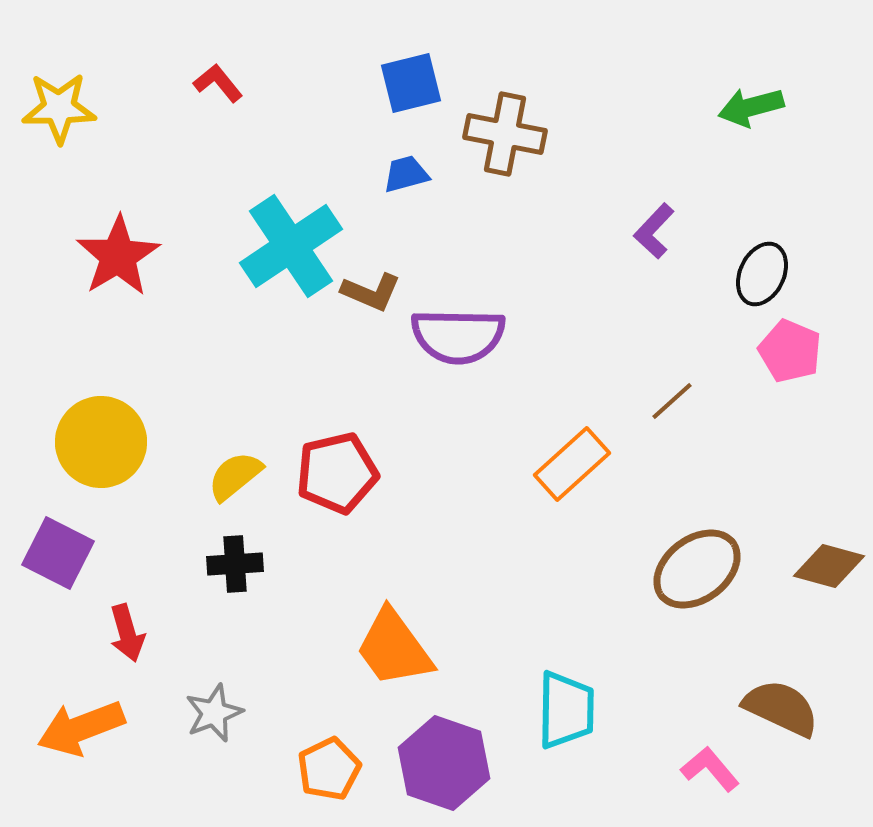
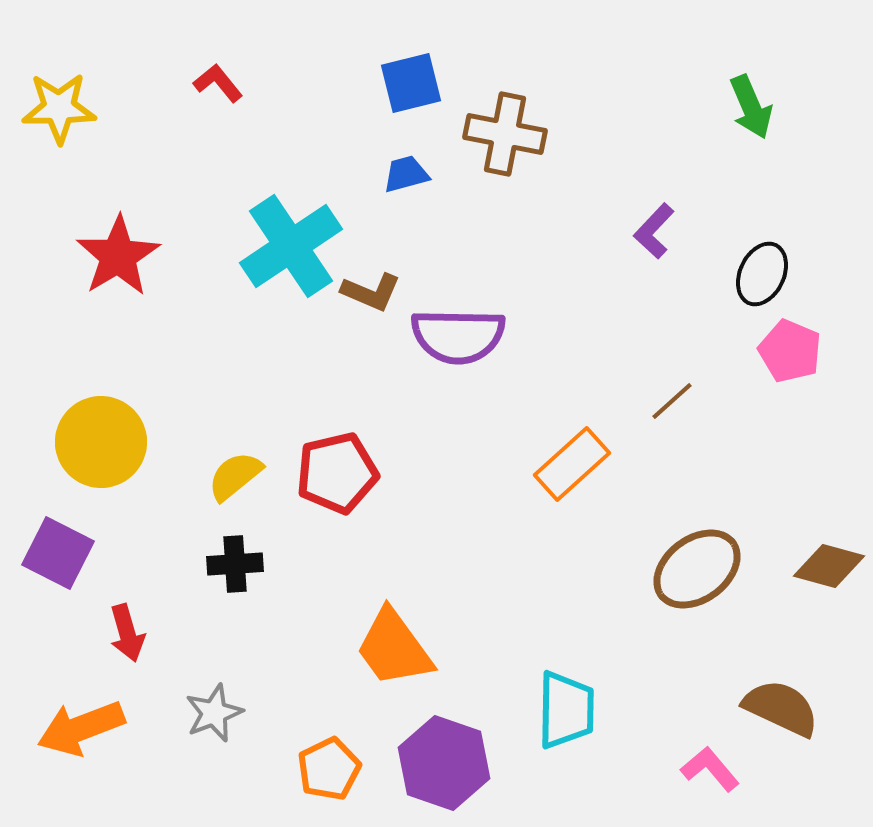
green arrow: rotated 98 degrees counterclockwise
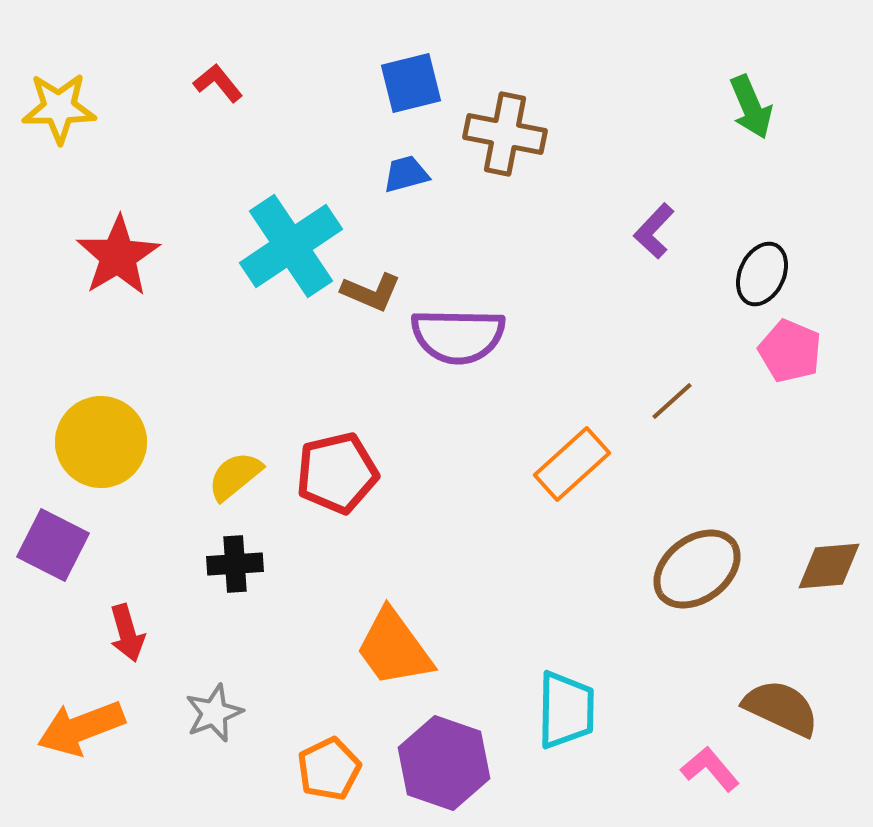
purple square: moved 5 px left, 8 px up
brown diamond: rotated 20 degrees counterclockwise
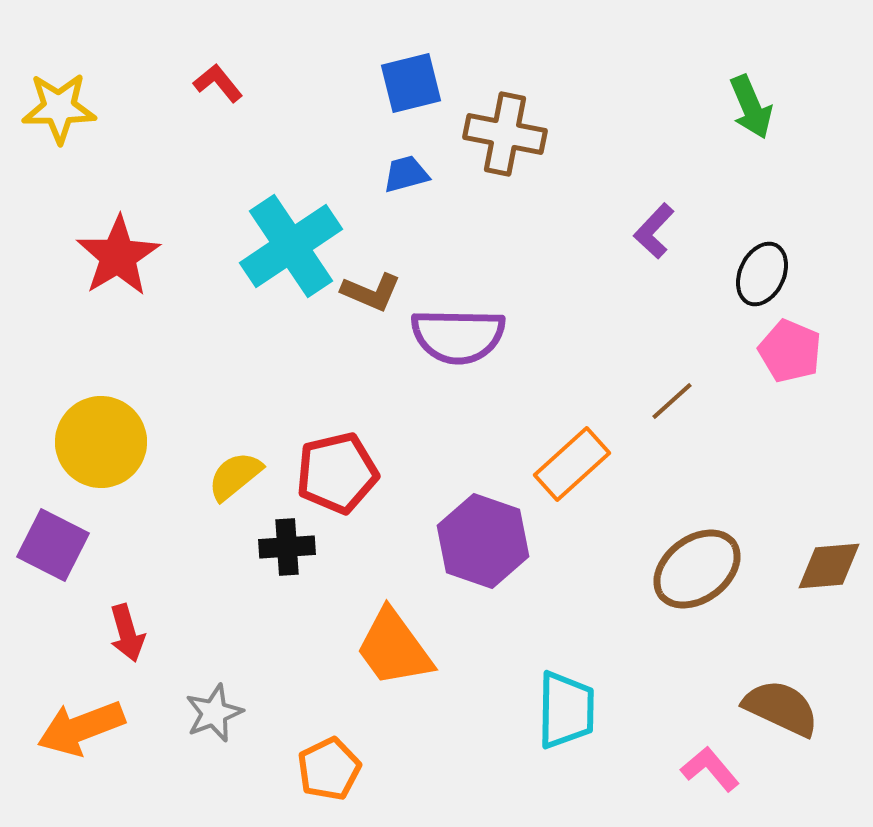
black cross: moved 52 px right, 17 px up
purple hexagon: moved 39 px right, 222 px up
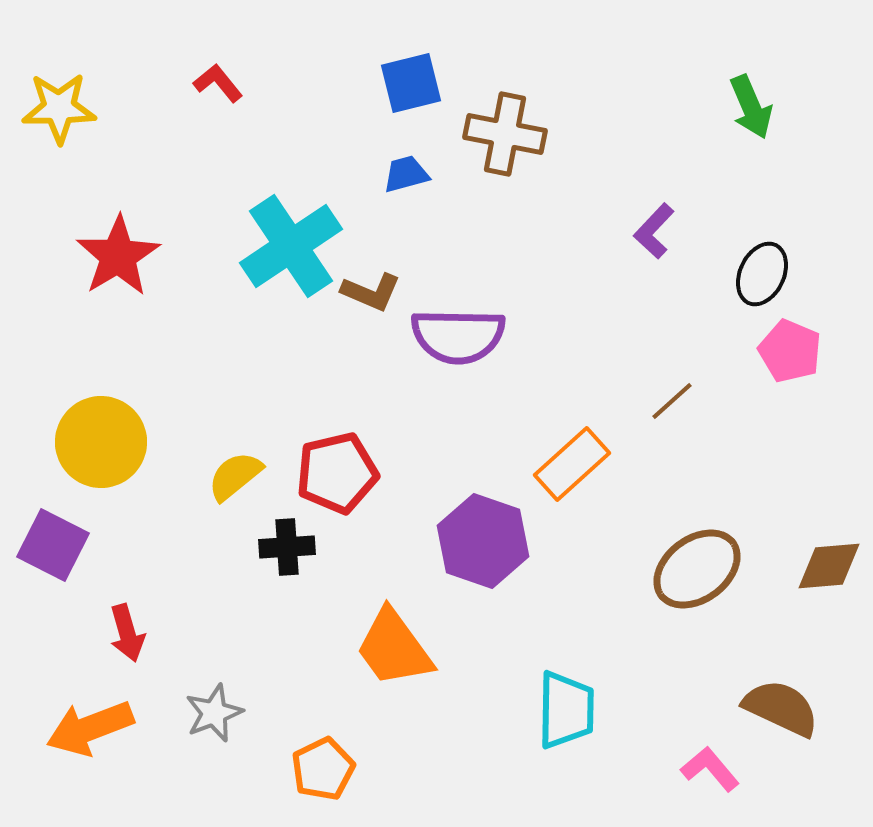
orange arrow: moved 9 px right
orange pentagon: moved 6 px left
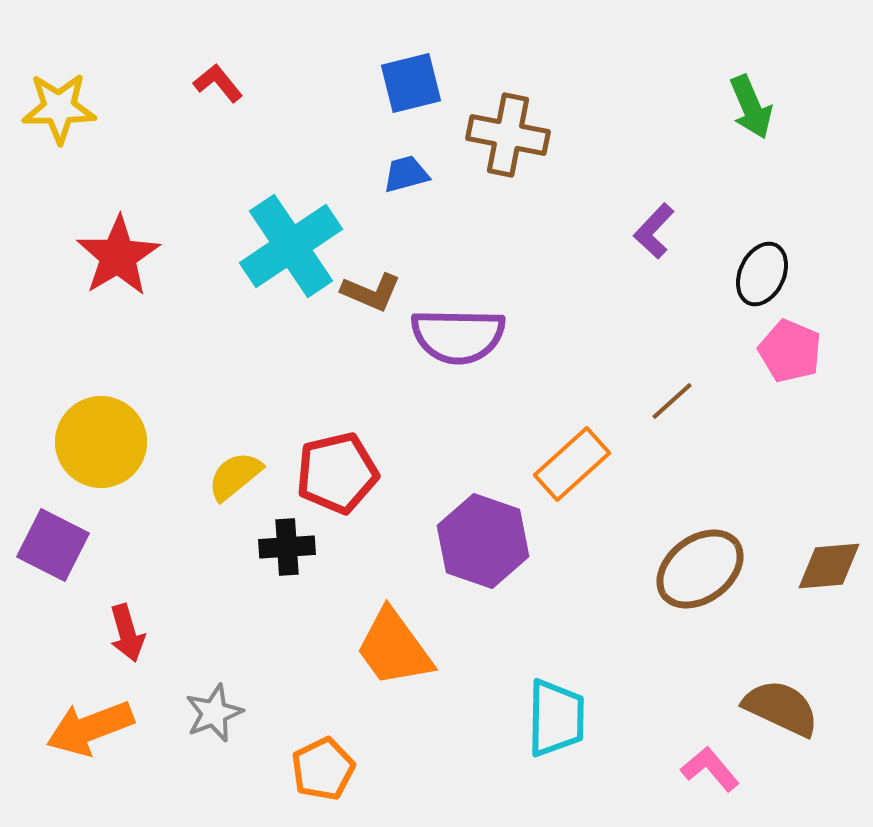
brown cross: moved 3 px right, 1 px down
brown ellipse: moved 3 px right
cyan trapezoid: moved 10 px left, 8 px down
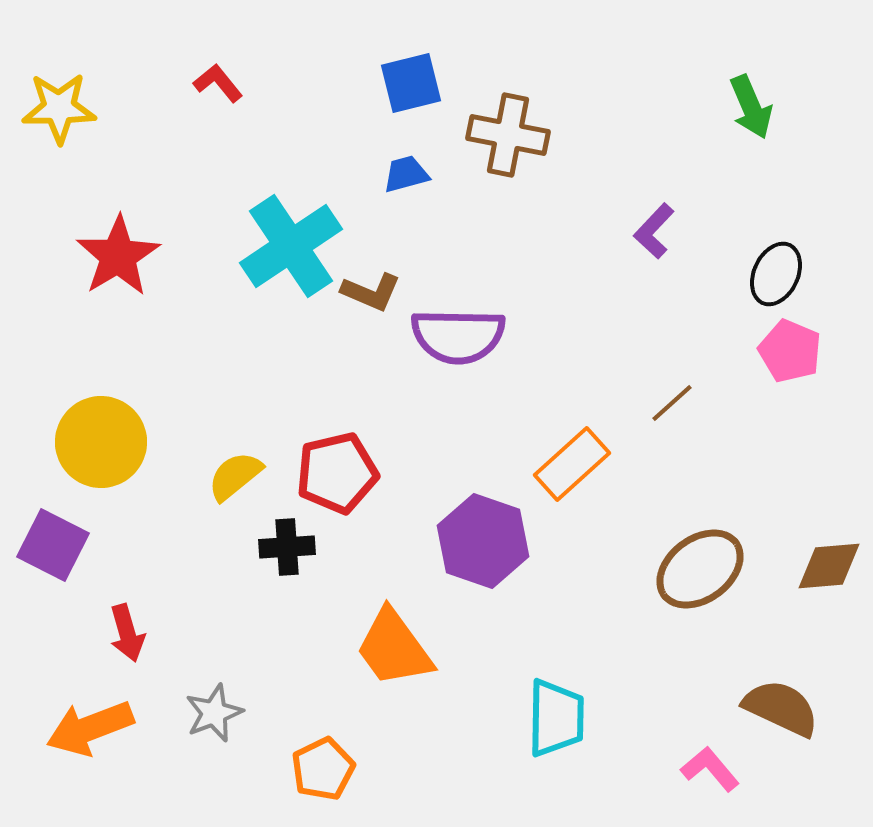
black ellipse: moved 14 px right
brown line: moved 2 px down
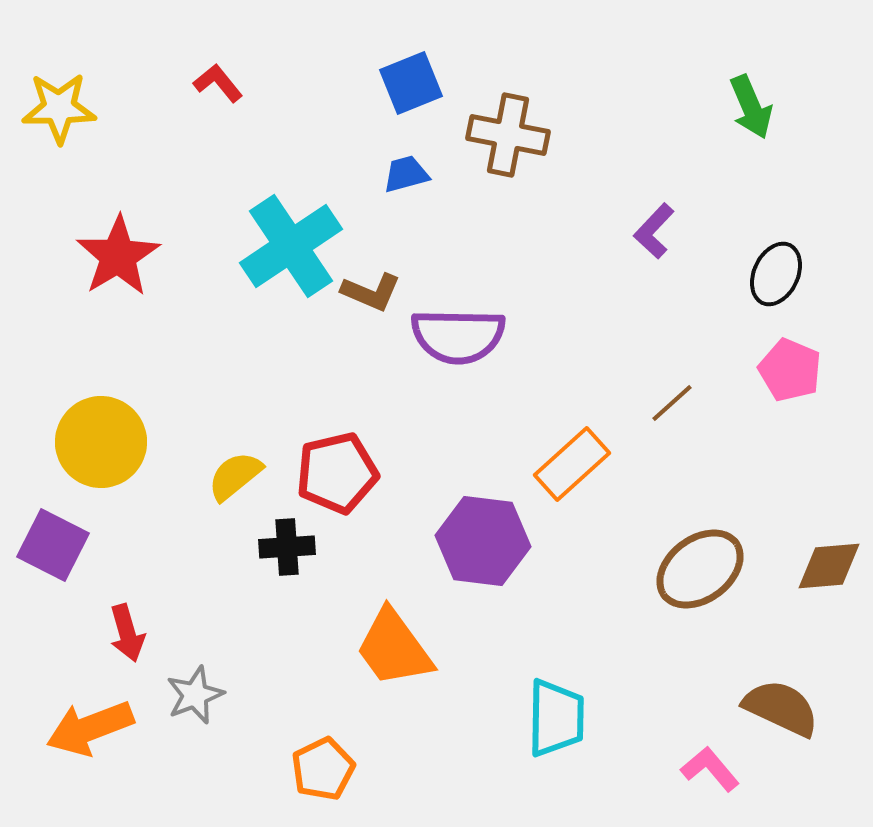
blue square: rotated 8 degrees counterclockwise
pink pentagon: moved 19 px down
purple hexagon: rotated 12 degrees counterclockwise
gray star: moved 19 px left, 18 px up
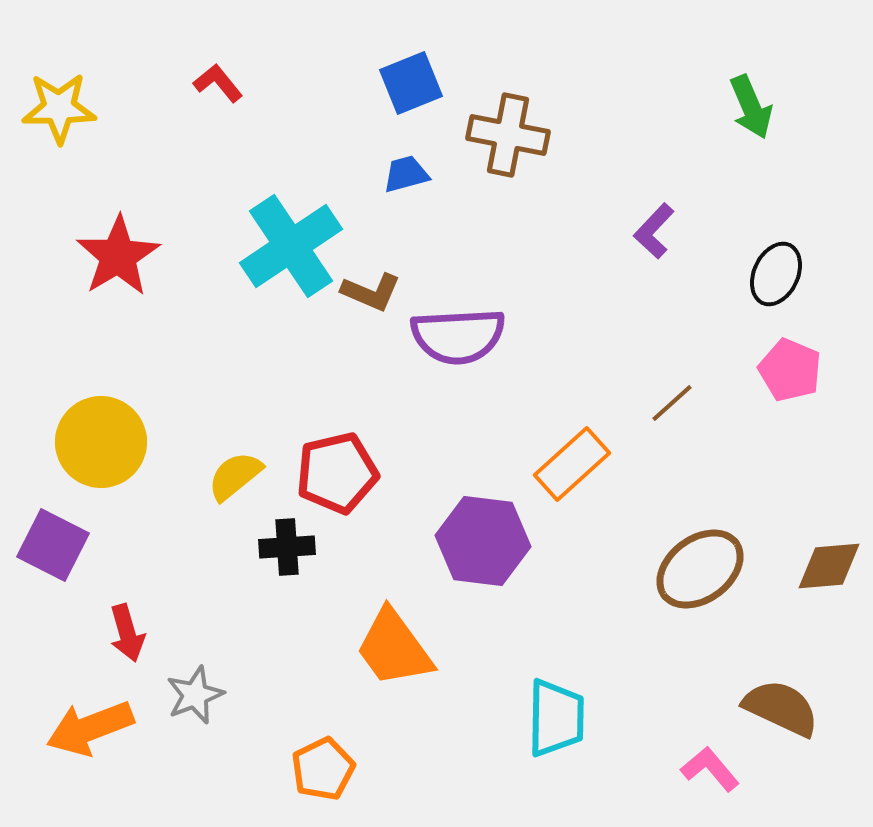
purple semicircle: rotated 4 degrees counterclockwise
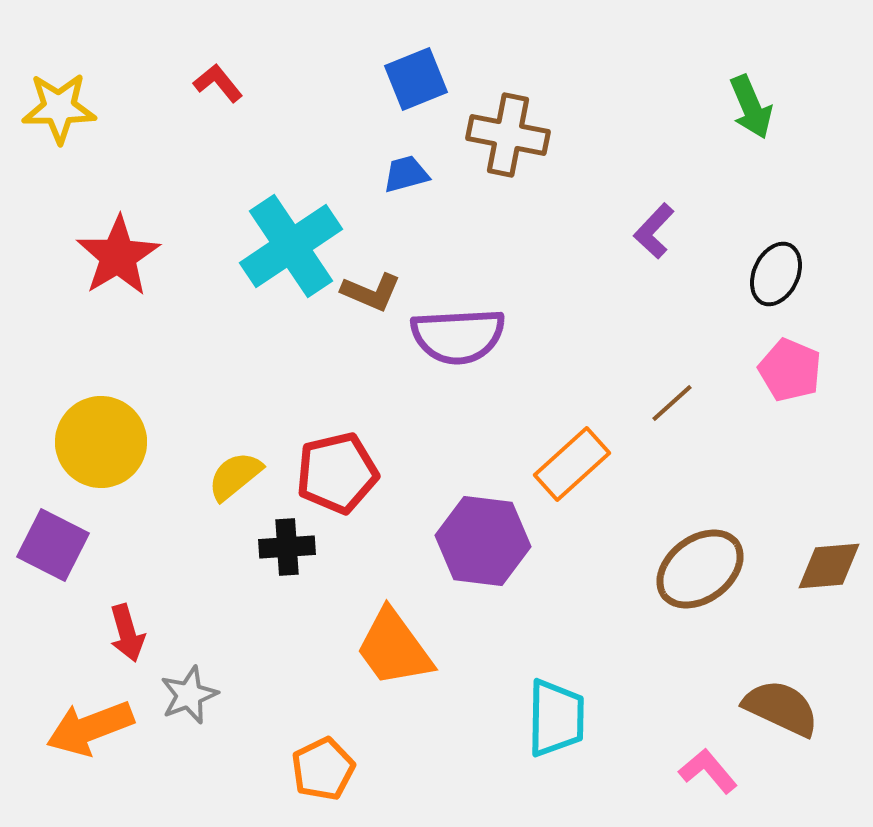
blue square: moved 5 px right, 4 px up
gray star: moved 6 px left
pink L-shape: moved 2 px left, 2 px down
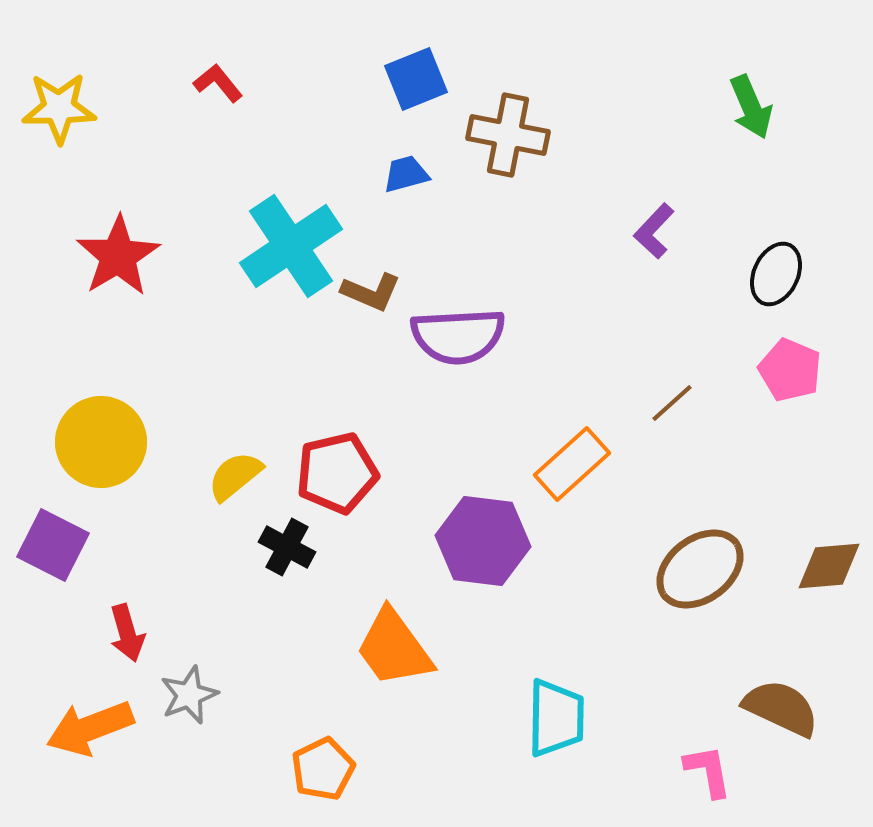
black cross: rotated 32 degrees clockwise
pink L-shape: rotated 30 degrees clockwise
